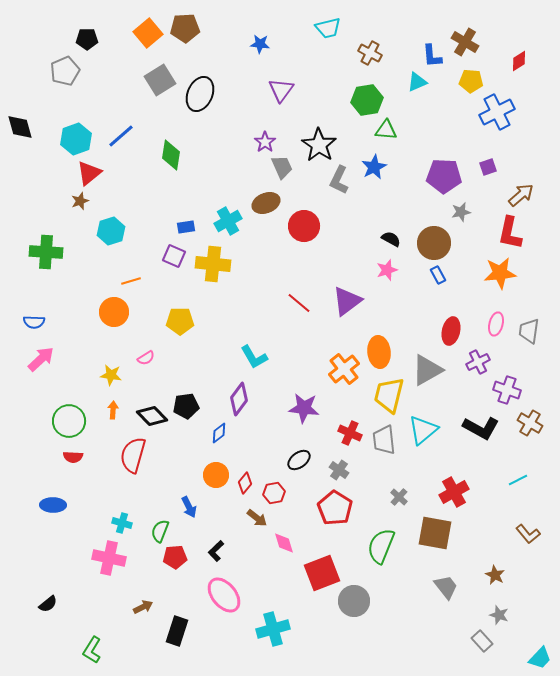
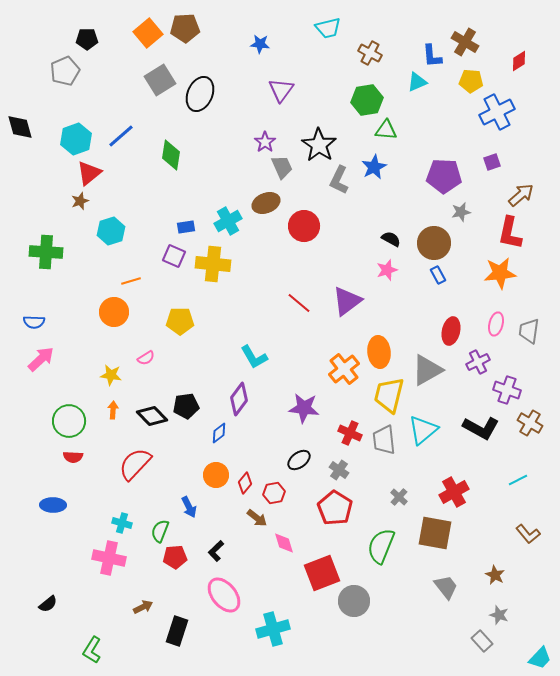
purple square at (488, 167): moved 4 px right, 5 px up
red semicircle at (133, 455): moved 2 px right, 9 px down; rotated 27 degrees clockwise
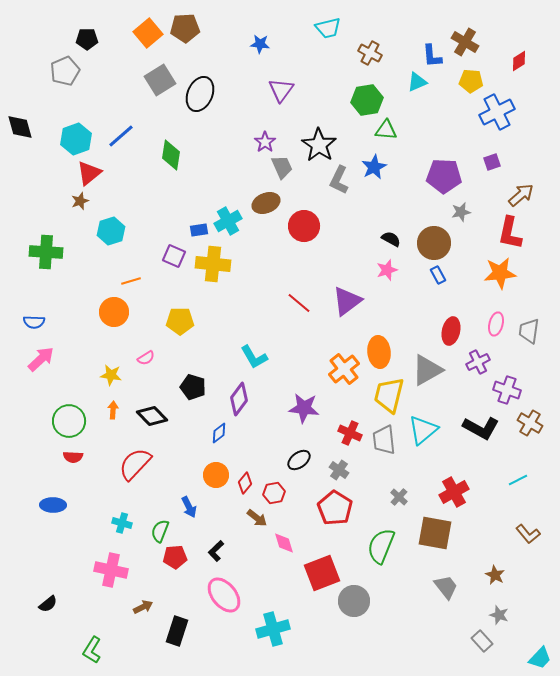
blue rectangle at (186, 227): moved 13 px right, 3 px down
black pentagon at (186, 406): moved 7 px right, 19 px up; rotated 25 degrees clockwise
pink cross at (109, 558): moved 2 px right, 12 px down
